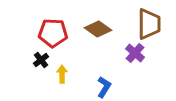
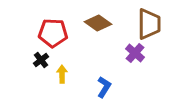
brown diamond: moved 6 px up
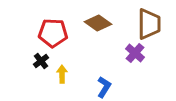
black cross: moved 1 px down
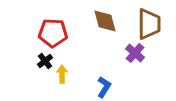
brown diamond: moved 7 px right, 2 px up; rotated 40 degrees clockwise
black cross: moved 4 px right
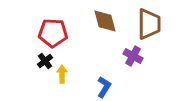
purple cross: moved 2 px left, 3 px down; rotated 12 degrees counterclockwise
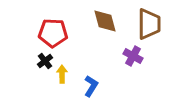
blue L-shape: moved 13 px left, 1 px up
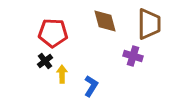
purple cross: rotated 12 degrees counterclockwise
